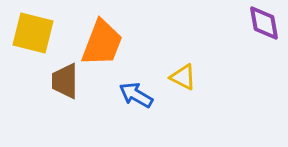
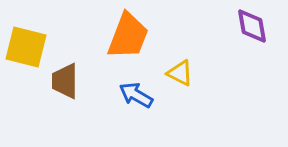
purple diamond: moved 12 px left, 3 px down
yellow square: moved 7 px left, 14 px down
orange trapezoid: moved 26 px right, 7 px up
yellow triangle: moved 3 px left, 4 px up
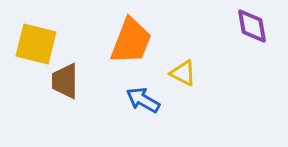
orange trapezoid: moved 3 px right, 5 px down
yellow square: moved 10 px right, 3 px up
yellow triangle: moved 3 px right
blue arrow: moved 7 px right, 5 px down
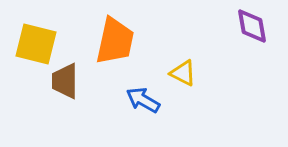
orange trapezoid: moved 16 px left; rotated 9 degrees counterclockwise
